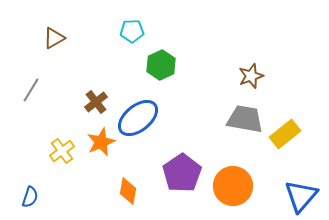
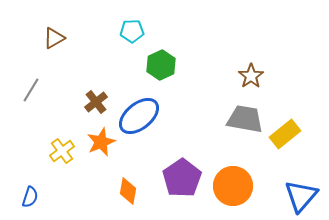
brown star: rotated 15 degrees counterclockwise
blue ellipse: moved 1 px right, 2 px up
purple pentagon: moved 5 px down
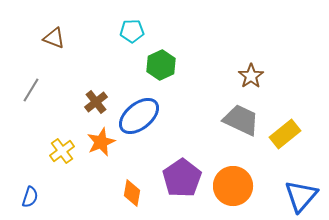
brown triangle: rotated 50 degrees clockwise
gray trapezoid: moved 4 px left, 1 px down; rotated 15 degrees clockwise
orange diamond: moved 4 px right, 2 px down
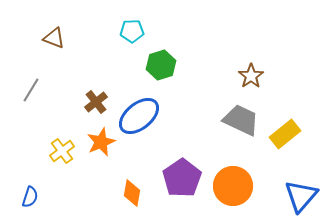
green hexagon: rotated 8 degrees clockwise
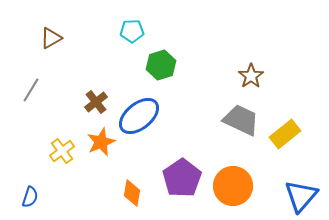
brown triangle: moved 3 px left; rotated 50 degrees counterclockwise
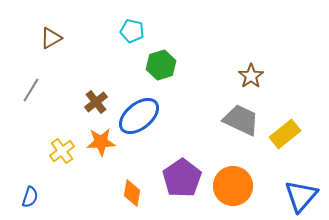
cyan pentagon: rotated 15 degrees clockwise
orange star: rotated 20 degrees clockwise
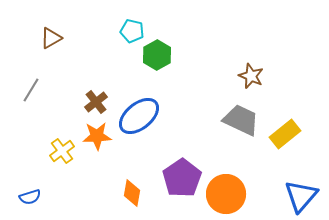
green hexagon: moved 4 px left, 10 px up; rotated 12 degrees counterclockwise
brown star: rotated 15 degrees counterclockwise
orange star: moved 4 px left, 6 px up
orange circle: moved 7 px left, 8 px down
blue semicircle: rotated 55 degrees clockwise
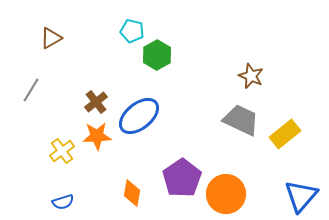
blue semicircle: moved 33 px right, 5 px down
